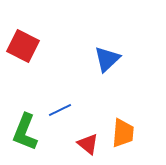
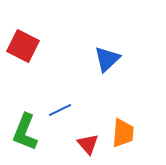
red triangle: rotated 10 degrees clockwise
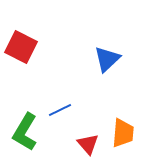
red square: moved 2 px left, 1 px down
green L-shape: rotated 9 degrees clockwise
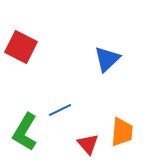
orange trapezoid: moved 1 px left, 1 px up
